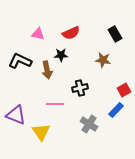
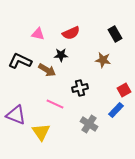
brown arrow: rotated 48 degrees counterclockwise
pink line: rotated 24 degrees clockwise
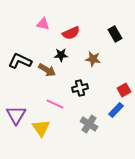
pink triangle: moved 5 px right, 10 px up
brown star: moved 10 px left, 1 px up
purple triangle: rotated 40 degrees clockwise
yellow triangle: moved 4 px up
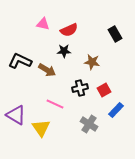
red semicircle: moved 2 px left, 3 px up
black star: moved 3 px right, 4 px up
brown star: moved 1 px left, 3 px down
red square: moved 20 px left
purple triangle: rotated 30 degrees counterclockwise
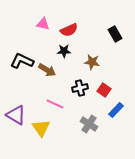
black L-shape: moved 2 px right
red square: rotated 24 degrees counterclockwise
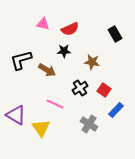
red semicircle: moved 1 px right, 1 px up
black L-shape: moved 1 px left, 1 px up; rotated 40 degrees counterclockwise
black cross: rotated 21 degrees counterclockwise
